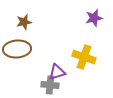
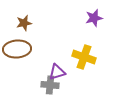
brown star: moved 1 px down
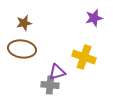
brown ellipse: moved 5 px right; rotated 12 degrees clockwise
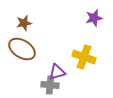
brown ellipse: rotated 24 degrees clockwise
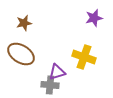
brown ellipse: moved 1 px left, 5 px down
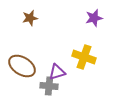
brown star: moved 6 px right, 5 px up
brown ellipse: moved 1 px right, 12 px down
gray cross: moved 1 px left, 1 px down
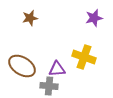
purple triangle: moved 3 px up; rotated 12 degrees clockwise
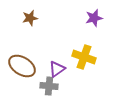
purple triangle: rotated 30 degrees counterclockwise
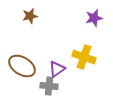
brown star: moved 2 px up
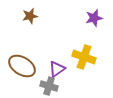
gray cross: rotated 12 degrees clockwise
